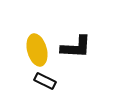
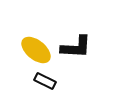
yellow ellipse: moved 1 px left; rotated 36 degrees counterclockwise
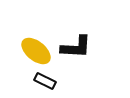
yellow ellipse: moved 1 px down
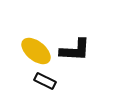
black L-shape: moved 1 px left, 3 px down
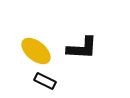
black L-shape: moved 7 px right, 2 px up
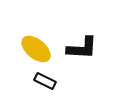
yellow ellipse: moved 2 px up
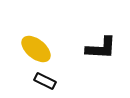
black L-shape: moved 19 px right
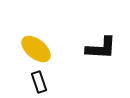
black rectangle: moved 6 px left, 1 px down; rotated 45 degrees clockwise
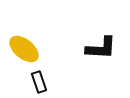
yellow ellipse: moved 12 px left
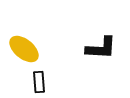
black rectangle: rotated 15 degrees clockwise
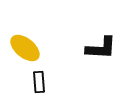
yellow ellipse: moved 1 px right, 1 px up
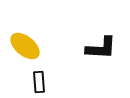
yellow ellipse: moved 2 px up
